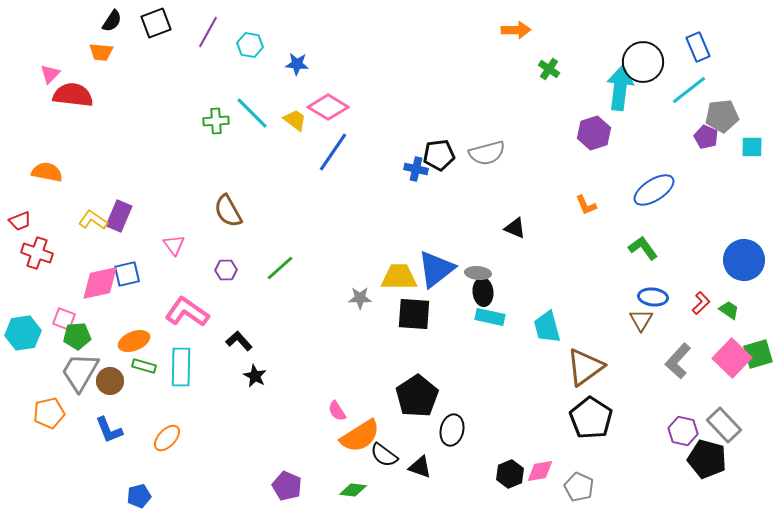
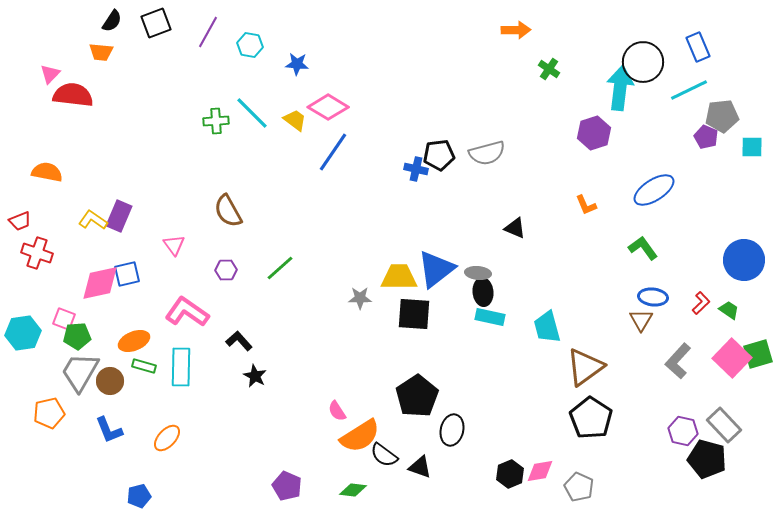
cyan line at (689, 90): rotated 12 degrees clockwise
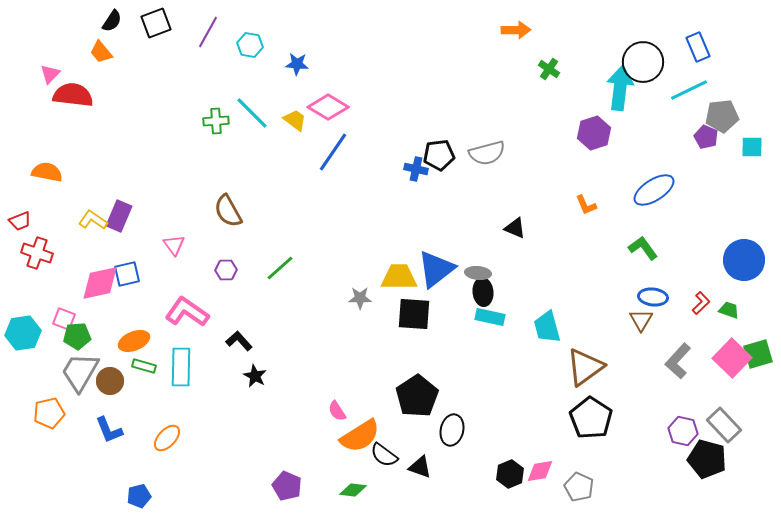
orange trapezoid at (101, 52): rotated 45 degrees clockwise
green trapezoid at (729, 310): rotated 15 degrees counterclockwise
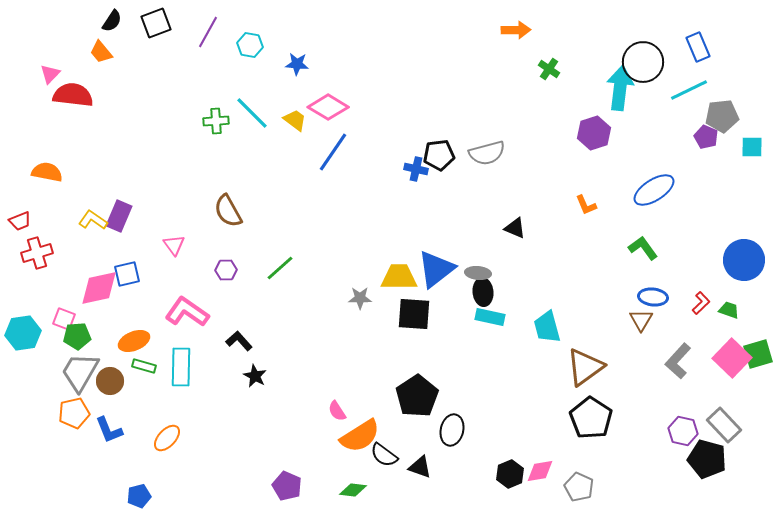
red cross at (37, 253): rotated 36 degrees counterclockwise
pink diamond at (100, 283): moved 1 px left, 5 px down
orange pentagon at (49, 413): moved 25 px right
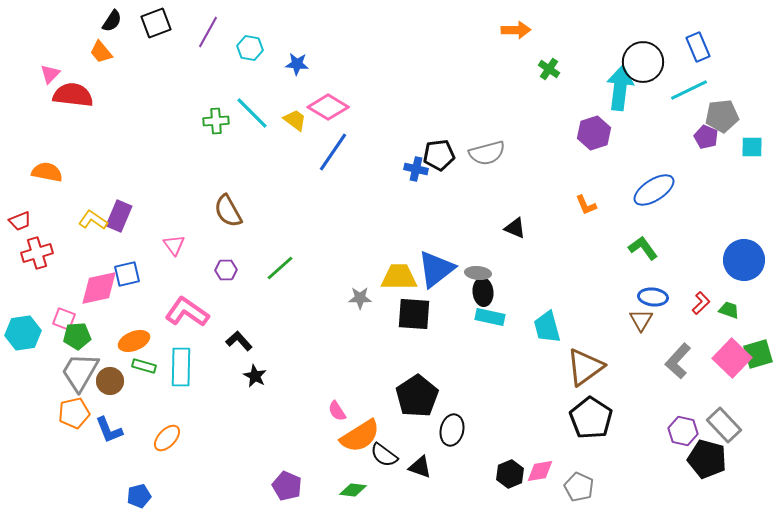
cyan hexagon at (250, 45): moved 3 px down
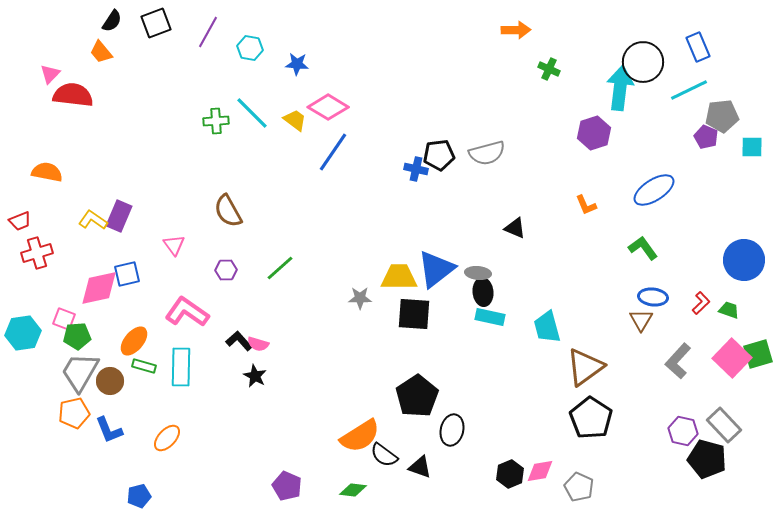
green cross at (549, 69): rotated 10 degrees counterclockwise
orange ellipse at (134, 341): rotated 28 degrees counterclockwise
pink semicircle at (337, 411): moved 79 px left, 67 px up; rotated 40 degrees counterclockwise
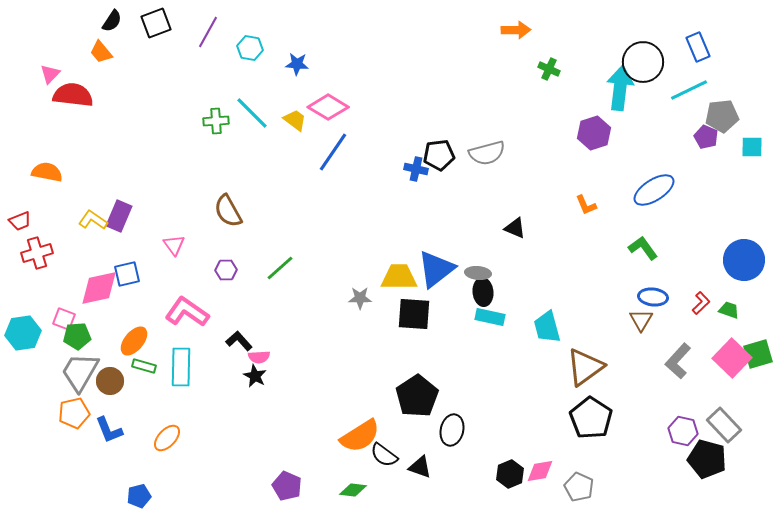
pink semicircle at (258, 344): moved 1 px right, 13 px down; rotated 20 degrees counterclockwise
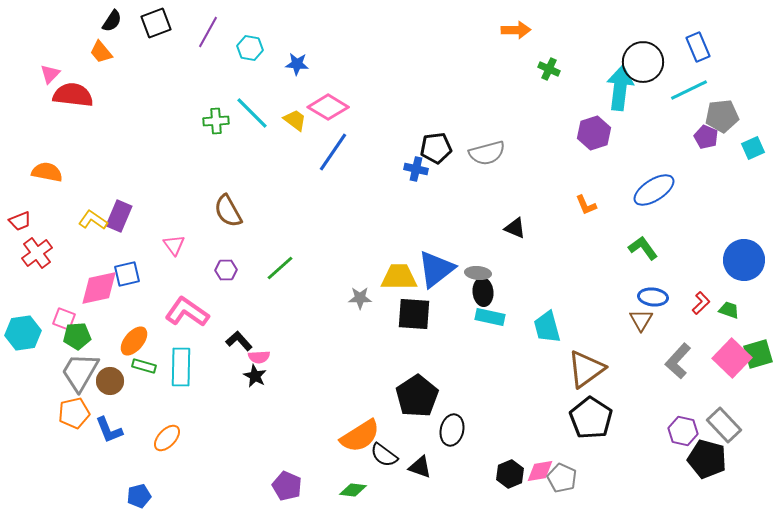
cyan square at (752, 147): moved 1 px right, 1 px down; rotated 25 degrees counterclockwise
black pentagon at (439, 155): moved 3 px left, 7 px up
red cross at (37, 253): rotated 20 degrees counterclockwise
brown triangle at (585, 367): moved 1 px right, 2 px down
gray pentagon at (579, 487): moved 17 px left, 9 px up
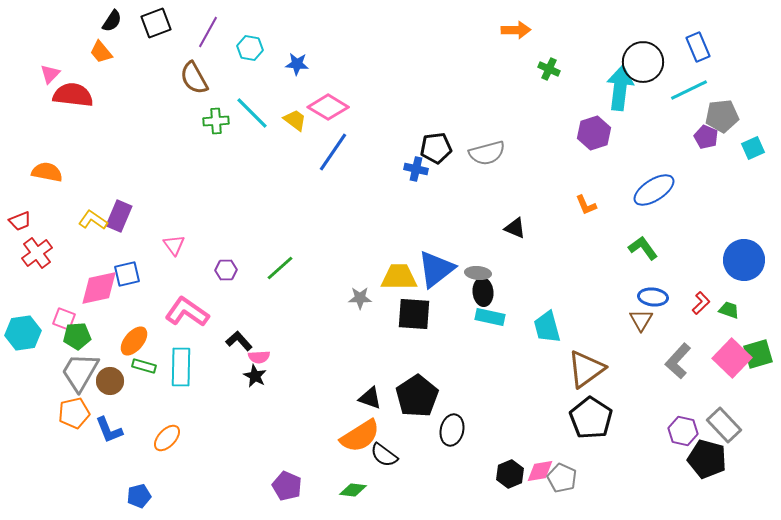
brown semicircle at (228, 211): moved 34 px left, 133 px up
black triangle at (420, 467): moved 50 px left, 69 px up
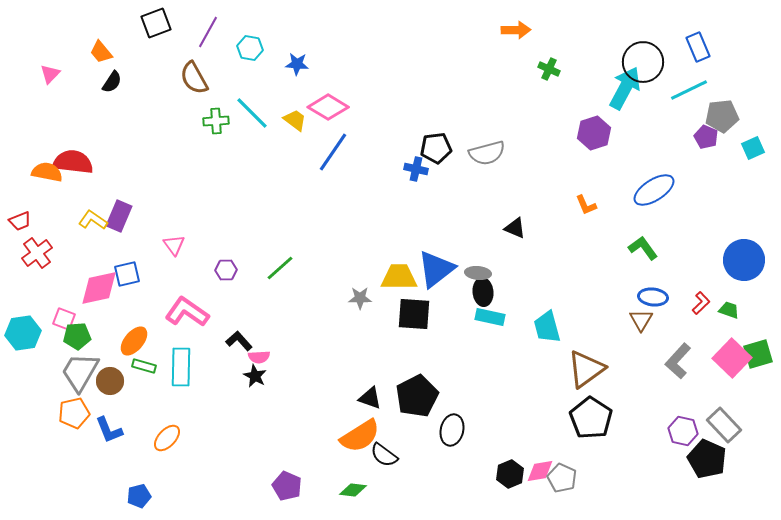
black semicircle at (112, 21): moved 61 px down
cyan arrow at (620, 88): moved 5 px right; rotated 21 degrees clockwise
red semicircle at (73, 95): moved 67 px down
black pentagon at (417, 396): rotated 6 degrees clockwise
black pentagon at (707, 459): rotated 9 degrees clockwise
